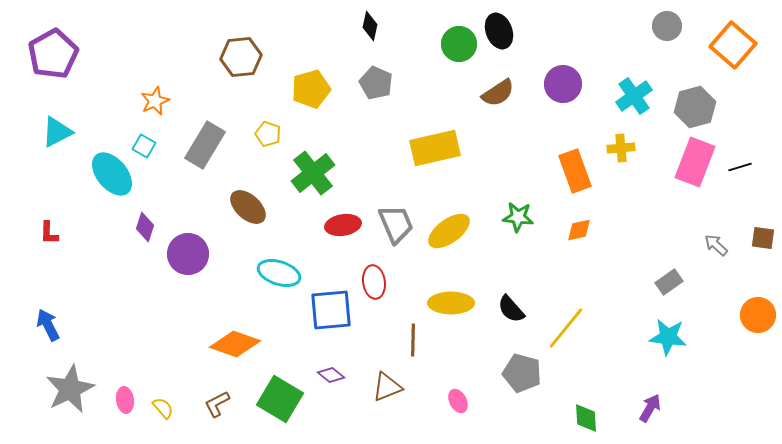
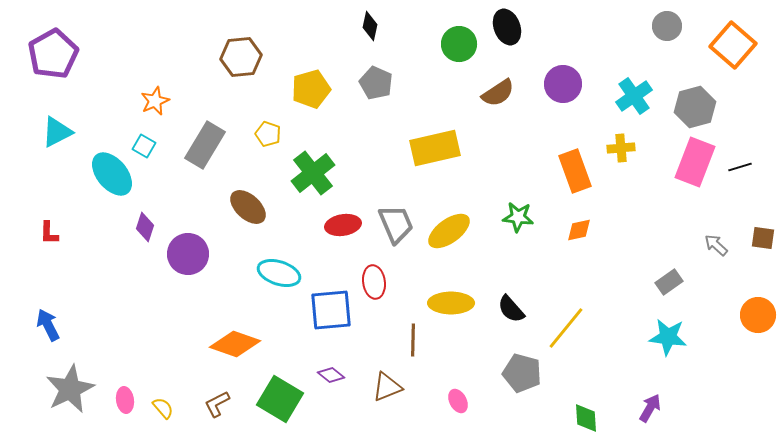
black ellipse at (499, 31): moved 8 px right, 4 px up
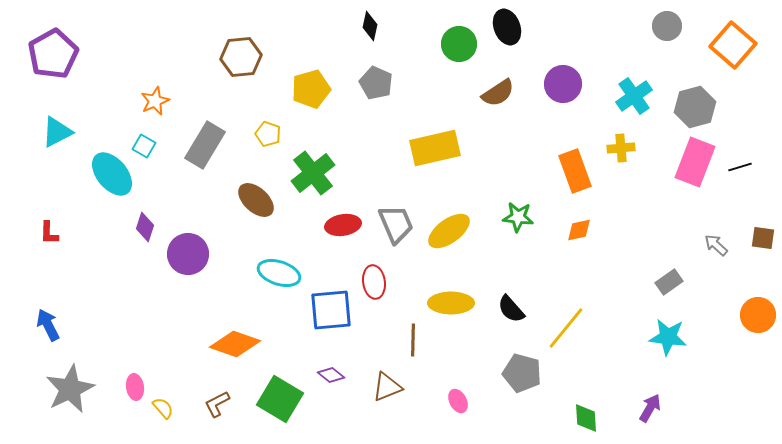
brown ellipse at (248, 207): moved 8 px right, 7 px up
pink ellipse at (125, 400): moved 10 px right, 13 px up
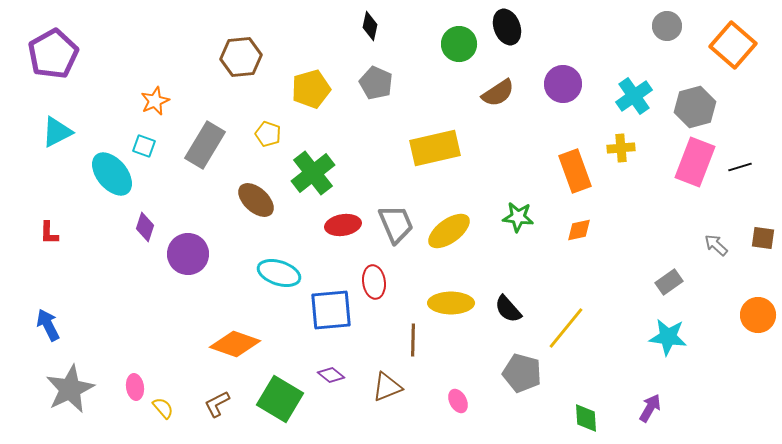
cyan square at (144, 146): rotated 10 degrees counterclockwise
black semicircle at (511, 309): moved 3 px left
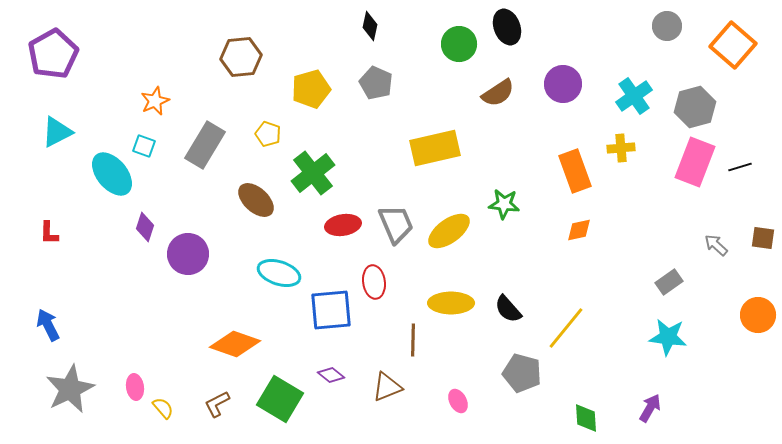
green star at (518, 217): moved 14 px left, 13 px up
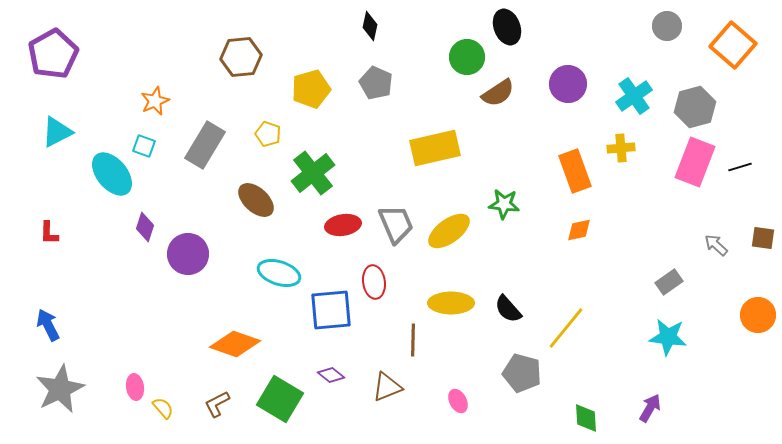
green circle at (459, 44): moved 8 px right, 13 px down
purple circle at (563, 84): moved 5 px right
gray star at (70, 389): moved 10 px left
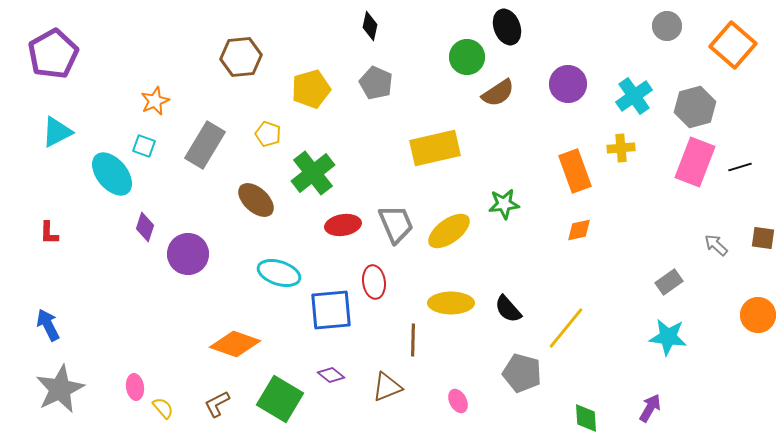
green star at (504, 204): rotated 12 degrees counterclockwise
